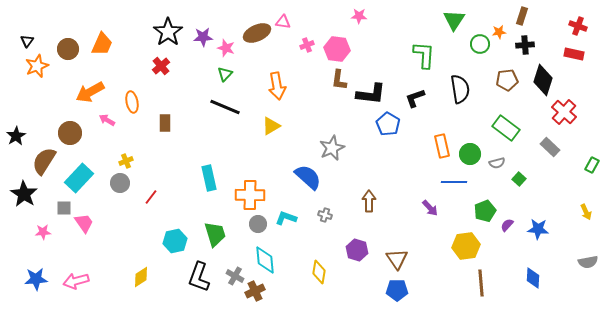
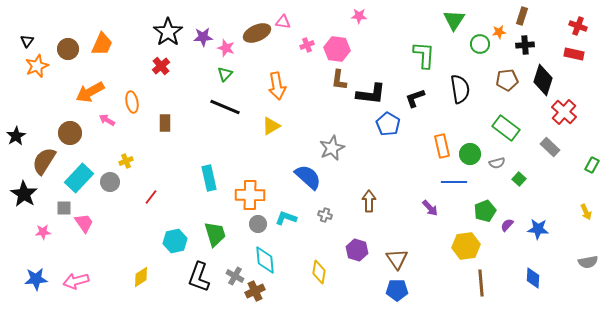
gray circle at (120, 183): moved 10 px left, 1 px up
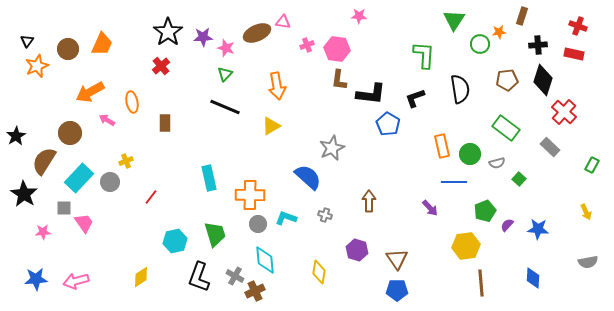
black cross at (525, 45): moved 13 px right
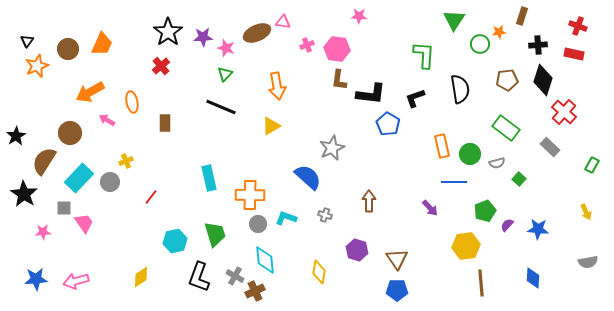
black line at (225, 107): moved 4 px left
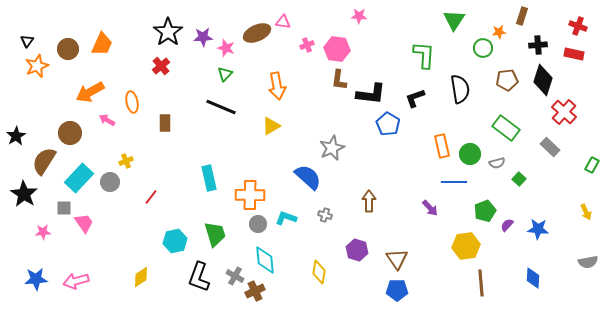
green circle at (480, 44): moved 3 px right, 4 px down
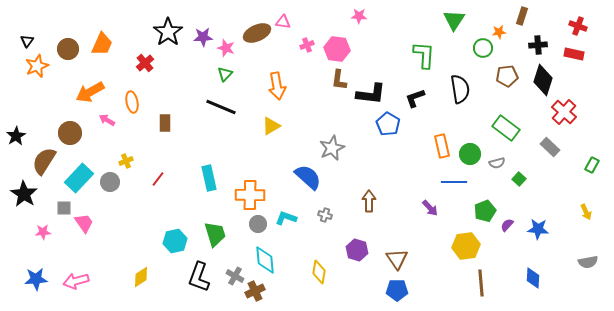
red cross at (161, 66): moved 16 px left, 3 px up
brown pentagon at (507, 80): moved 4 px up
red line at (151, 197): moved 7 px right, 18 px up
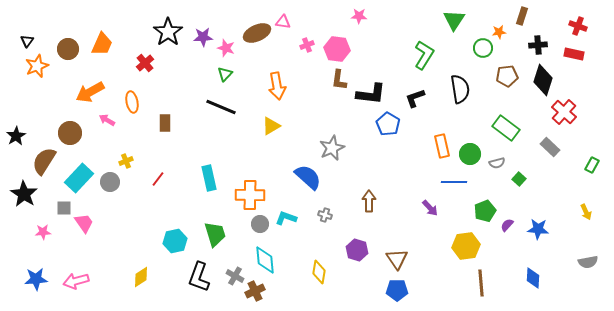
green L-shape at (424, 55): rotated 28 degrees clockwise
gray circle at (258, 224): moved 2 px right
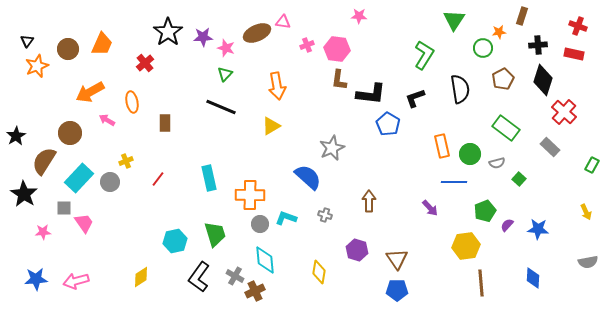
brown pentagon at (507, 76): moved 4 px left, 3 px down; rotated 20 degrees counterclockwise
black L-shape at (199, 277): rotated 16 degrees clockwise
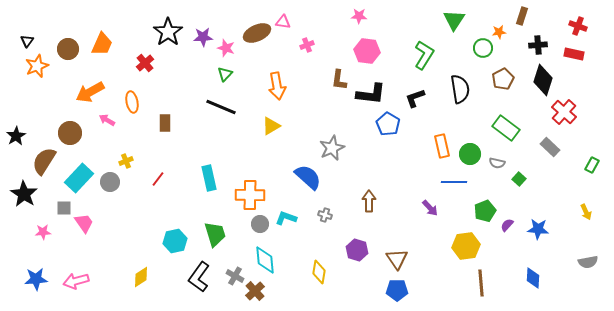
pink hexagon at (337, 49): moved 30 px right, 2 px down
gray semicircle at (497, 163): rotated 28 degrees clockwise
brown cross at (255, 291): rotated 18 degrees counterclockwise
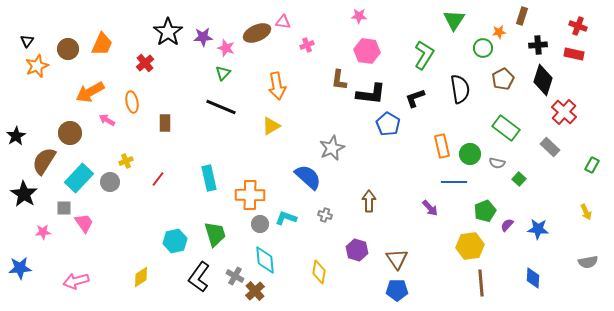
green triangle at (225, 74): moved 2 px left, 1 px up
yellow hexagon at (466, 246): moved 4 px right
blue star at (36, 279): moved 16 px left, 11 px up
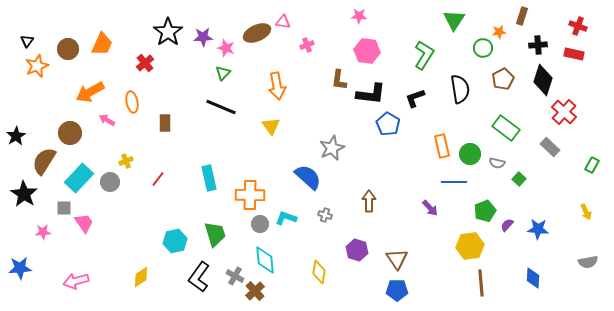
yellow triangle at (271, 126): rotated 36 degrees counterclockwise
